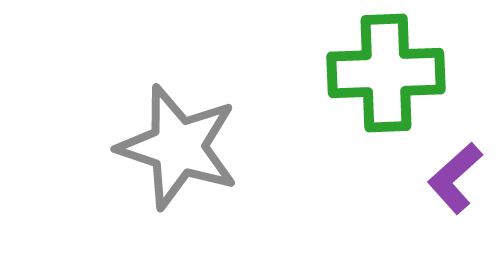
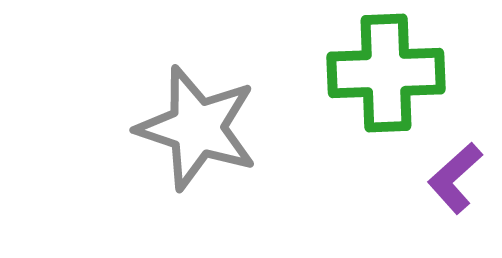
gray star: moved 19 px right, 19 px up
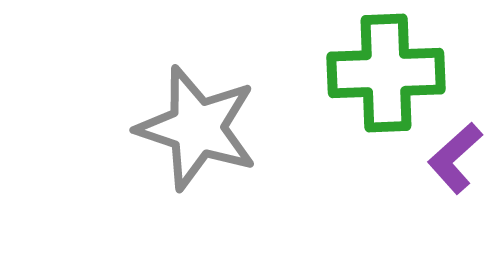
purple L-shape: moved 20 px up
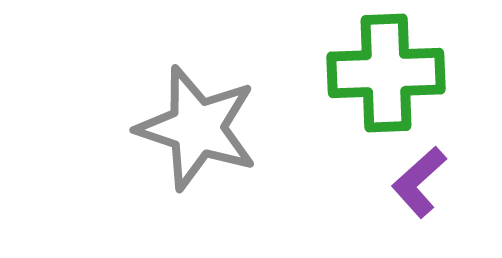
purple L-shape: moved 36 px left, 24 px down
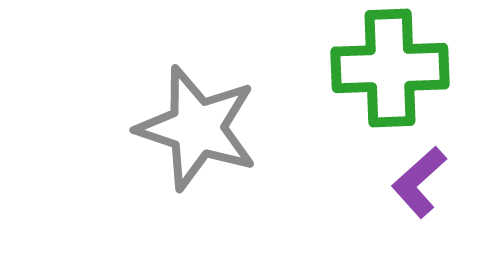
green cross: moved 4 px right, 5 px up
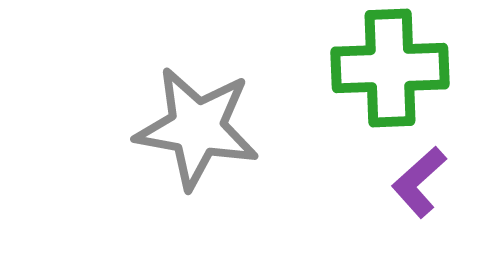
gray star: rotated 8 degrees counterclockwise
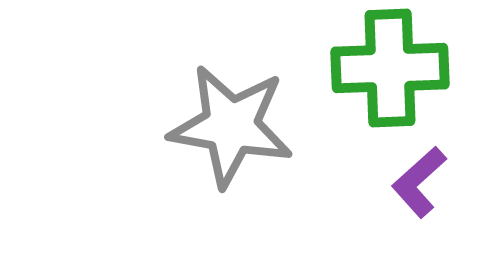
gray star: moved 34 px right, 2 px up
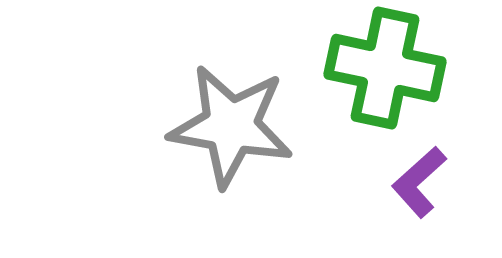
green cross: moved 5 px left; rotated 14 degrees clockwise
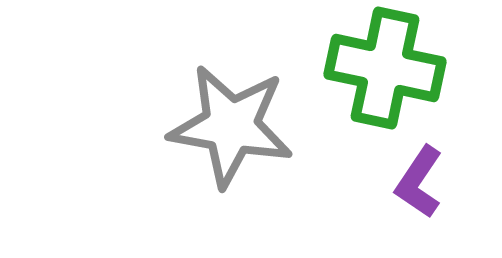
purple L-shape: rotated 14 degrees counterclockwise
